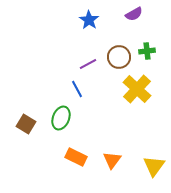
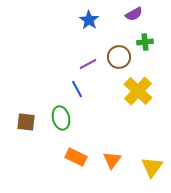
green cross: moved 2 px left, 9 px up
yellow cross: moved 1 px right, 2 px down
green ellipse: rotated 35 degrees counterclockwise
brown square: moved 2 px up; rotated 24 degrees counterclockwise
yellow triangle: moved 2 px left, 1 px down
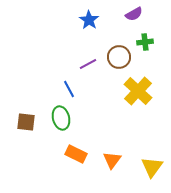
blue line: moved 8 px left
orange rectangle: moved 3 px up
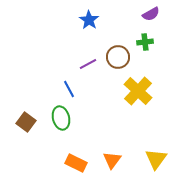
purple semicircle: moved 17 px right
brown circle: moved 1 px left
brown square: rotated 30 degrees clockwise
orange rectangle: moved 9 px down
yellow triangle: moved 4 px right, 8 px up
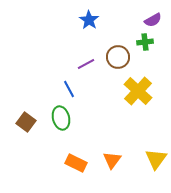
purple semicircle: moved 2 px right, 6 px down
purple line: moved 2 px left
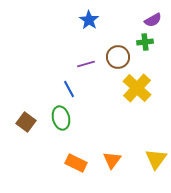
purple line: rotated 12 degrees clockwise
yellow cross: moved 1 px left, 3 px up
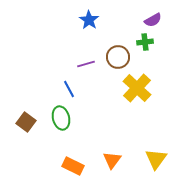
orange rectangle: moved 3 px left, 3 px down
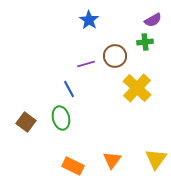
brown circle: moved 3 px left, 1 px up
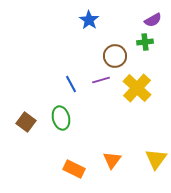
purple line: moved 15 px right, 16 px down
blue line: moved 2 px right, 5 px up
orange rectangle: moved 1 px right, 3 px down
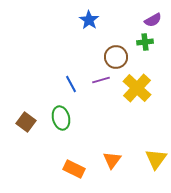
brown circle: moved 1 px right, 1 px down
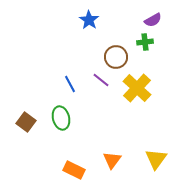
purple line: rotated 54 degrees clockwise
blue line: moved 1 px left
orange rectangle: moved 1 px down
